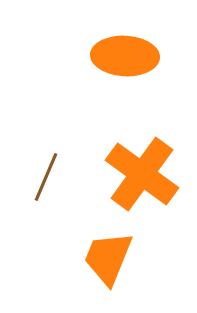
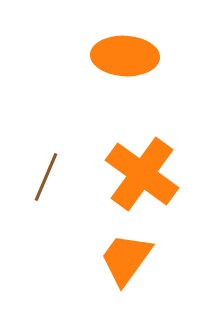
orange trapezoid: moved 18 px right, 1 px down; rotated 14 degrees clockwise
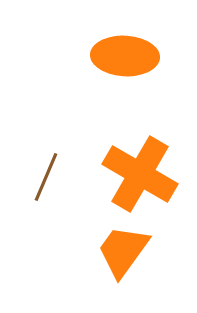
orange cross: moved 2 px left; rotated 6 degrees counterclockwise
orange trapezoid: moved 3 px left, 8 px up
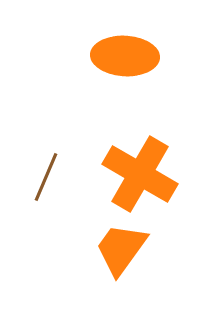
orange trapezoid: moved 2 px left, 2 px up
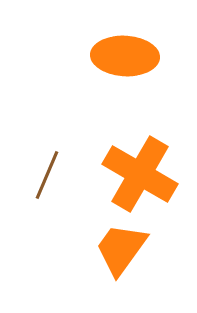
brown line: moved 1 px right, 2 px up
